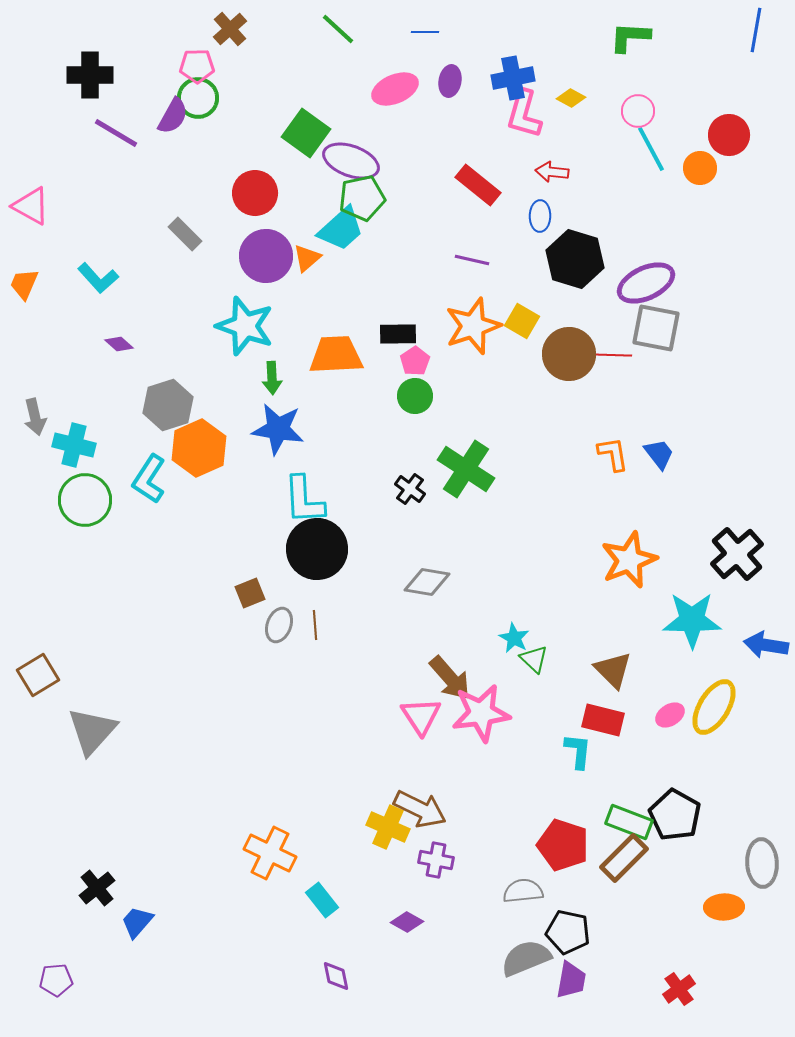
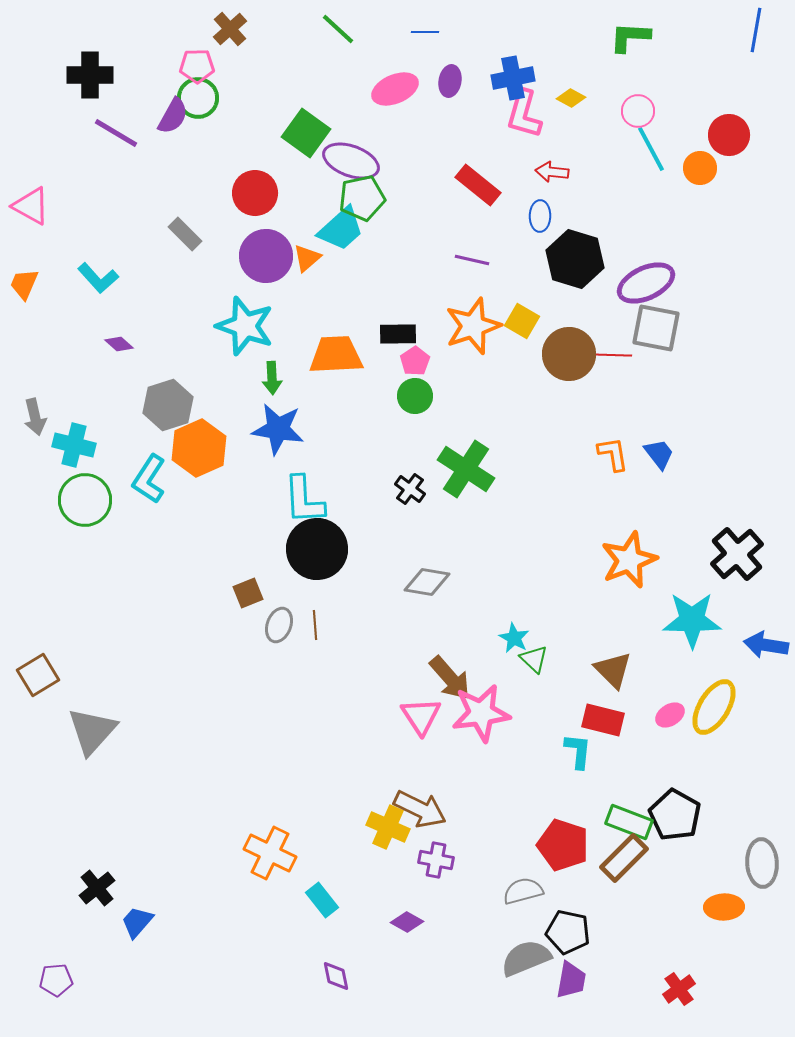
brown square at (250, 593): moved 2 px left
gray semicircle at (523, 891): rotated 9 degrees counterclockwise
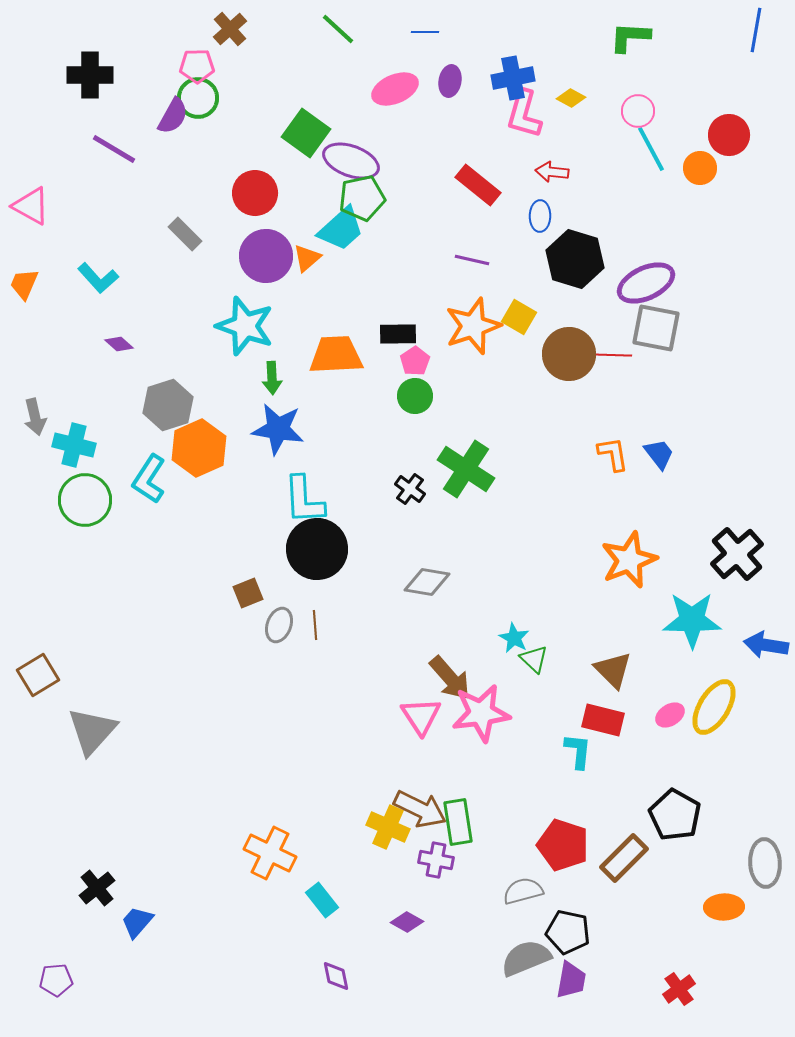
purple line at (116, 133): moved 2 px left, 16 px down
yellow square at (522, 321): moved 3 px left, 4 px up
green rectangle at (629, 822): moved 171 px left; rotated 60 degrees clockwise
gray ellipse at (762, 863): moved 3 px right
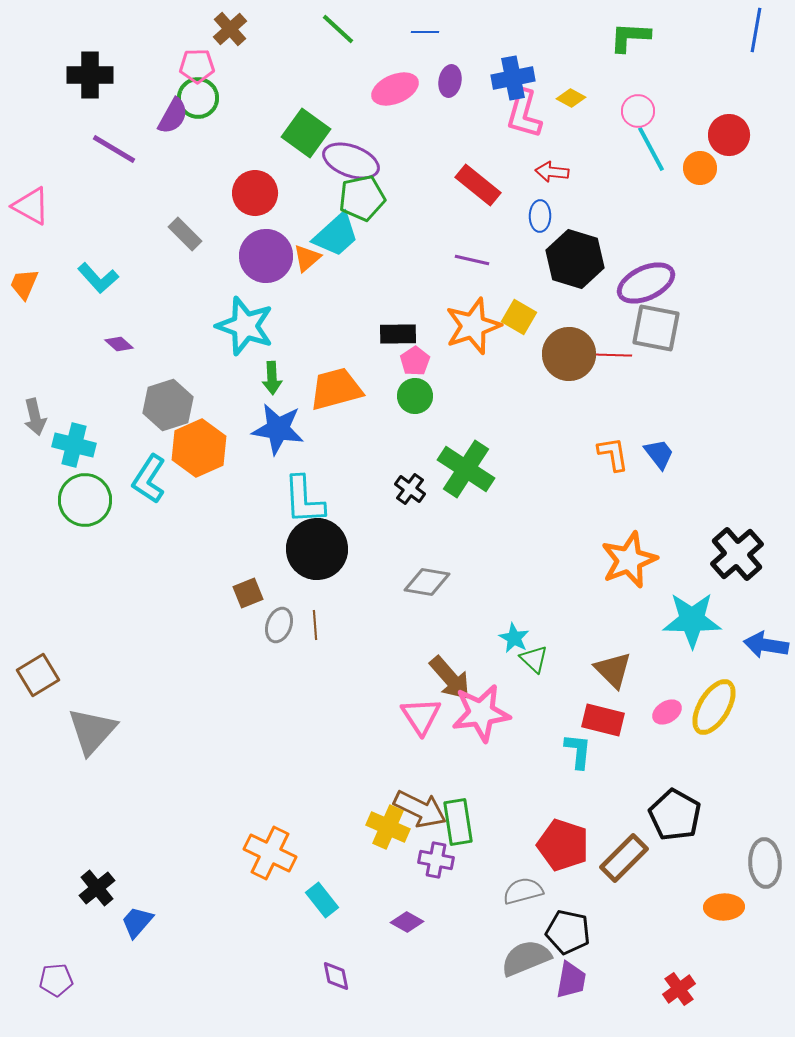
cyan trapezoid at (341, 229): moved 5 px left, 6 px down
orange trapezoid at (336, 355): moved 34 px down; rotated 12 degrees counterclockwise
pink ellipse at (670, 715): moved 3 px left, 3 px up
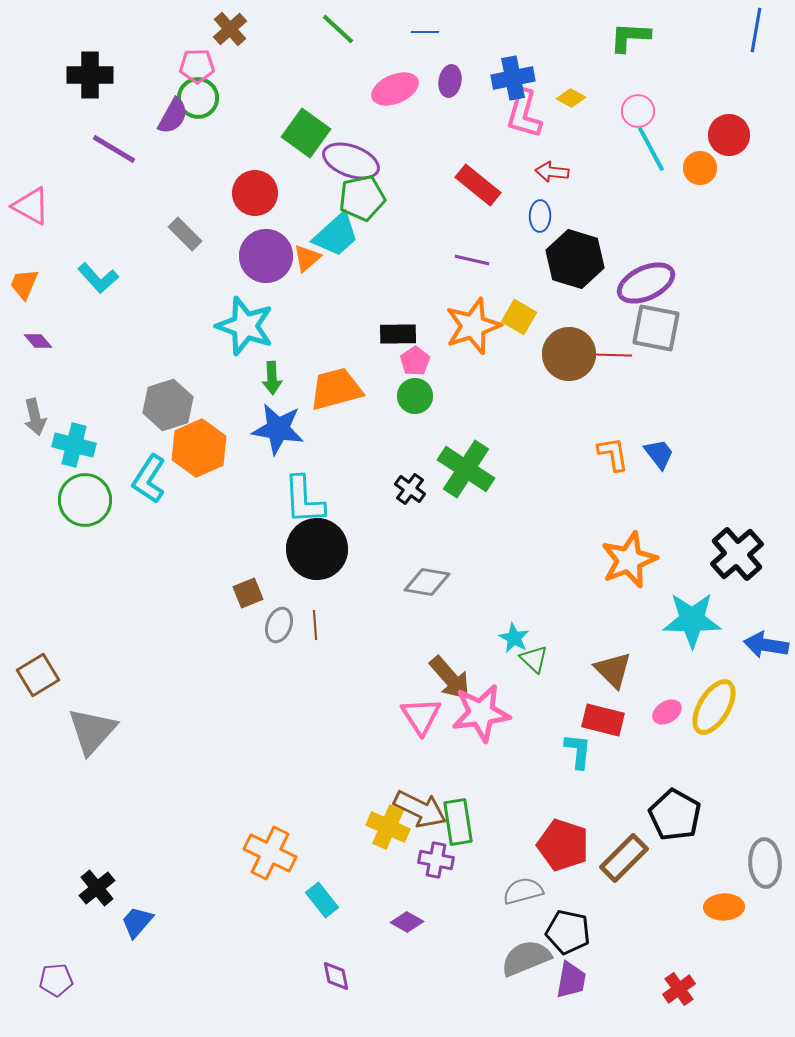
purple diamond at (119, 344): moved 81 px left, 3 px up; rotated 8 degrees clockwise
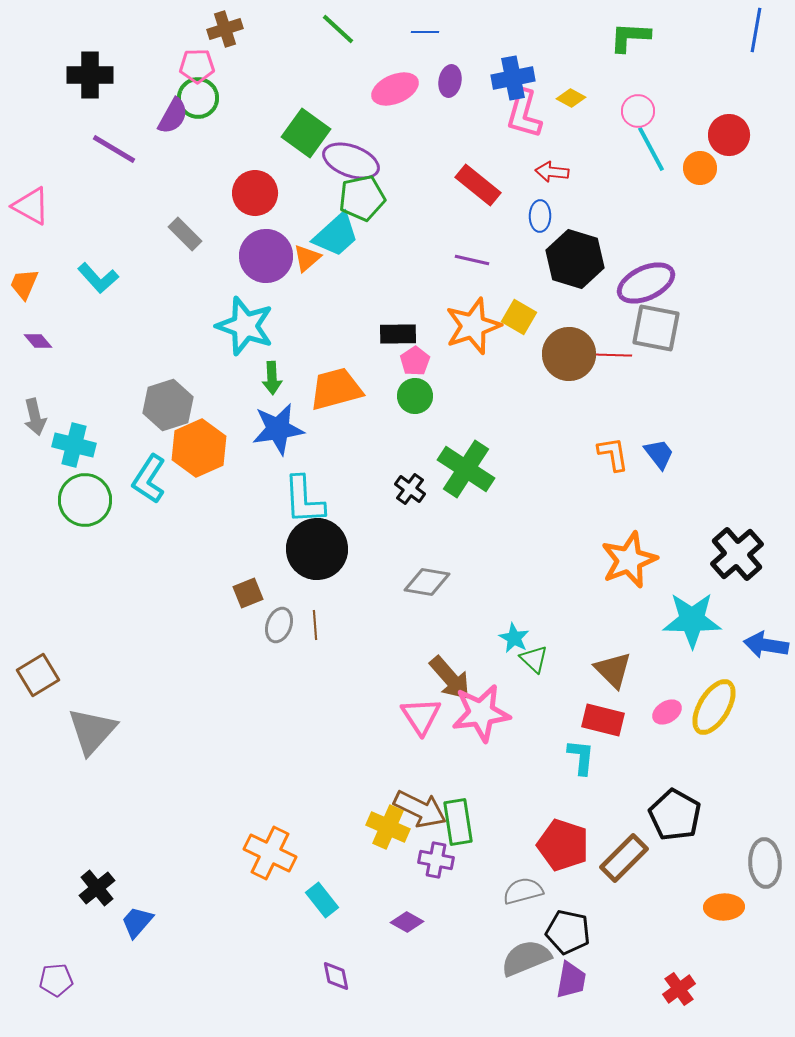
brown cross at (230, 29): moved 5 px left; rotated 24 degrees clockwise
blue star at (278, 429): rotated 18 degrees counterclockwise
cyan L-shape at (578, 751): moved 3 px right, 6 px down
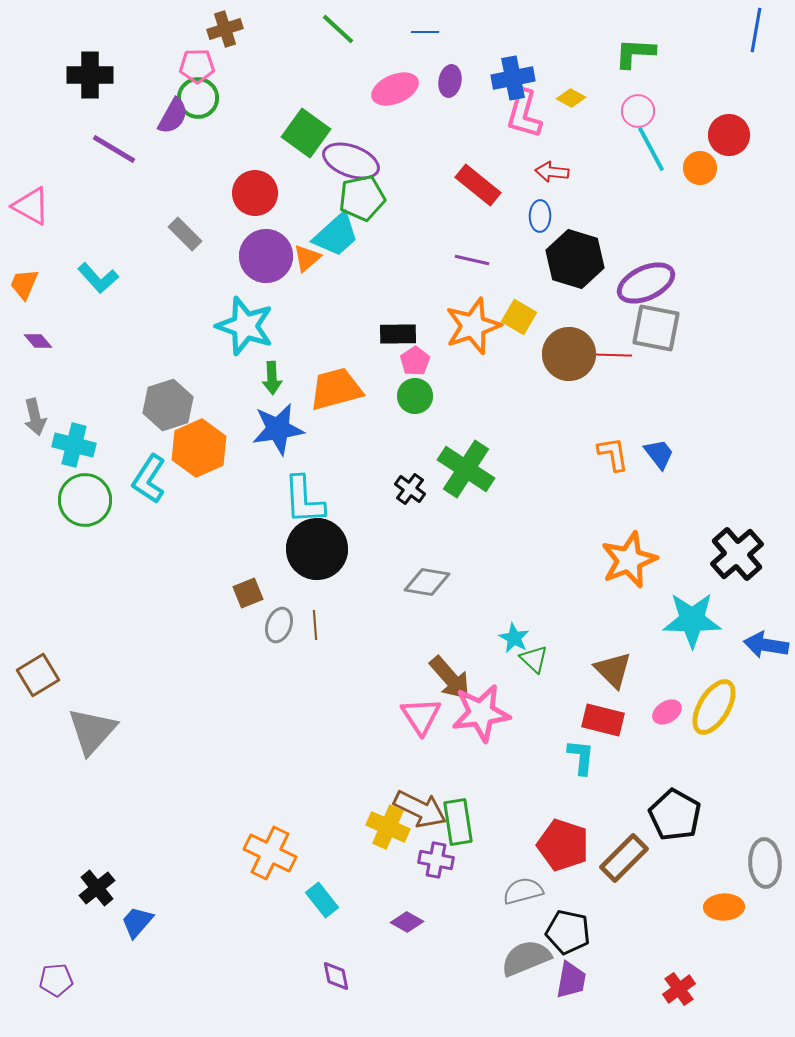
green L-shape at (630, 37): moved 5 px right, 16 px down
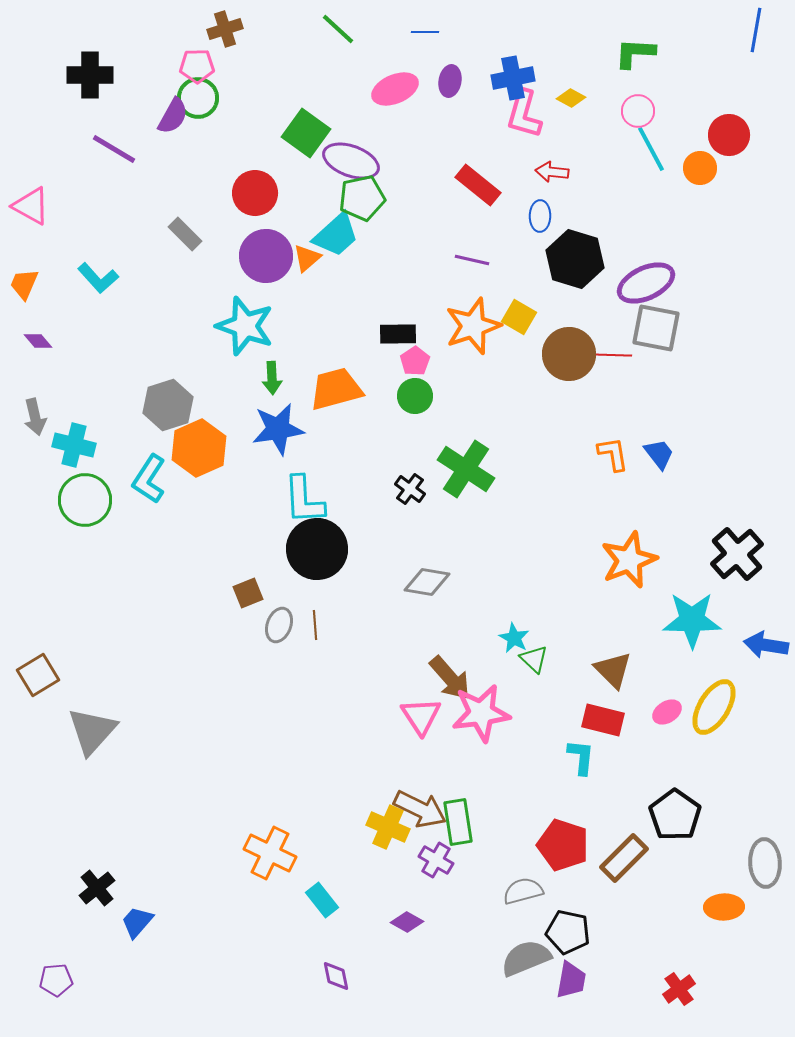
black pentagon at (675, 815): rotated 6 degrees clockwise
purple cross at (436, 860): rotated 20 degrees clockwise
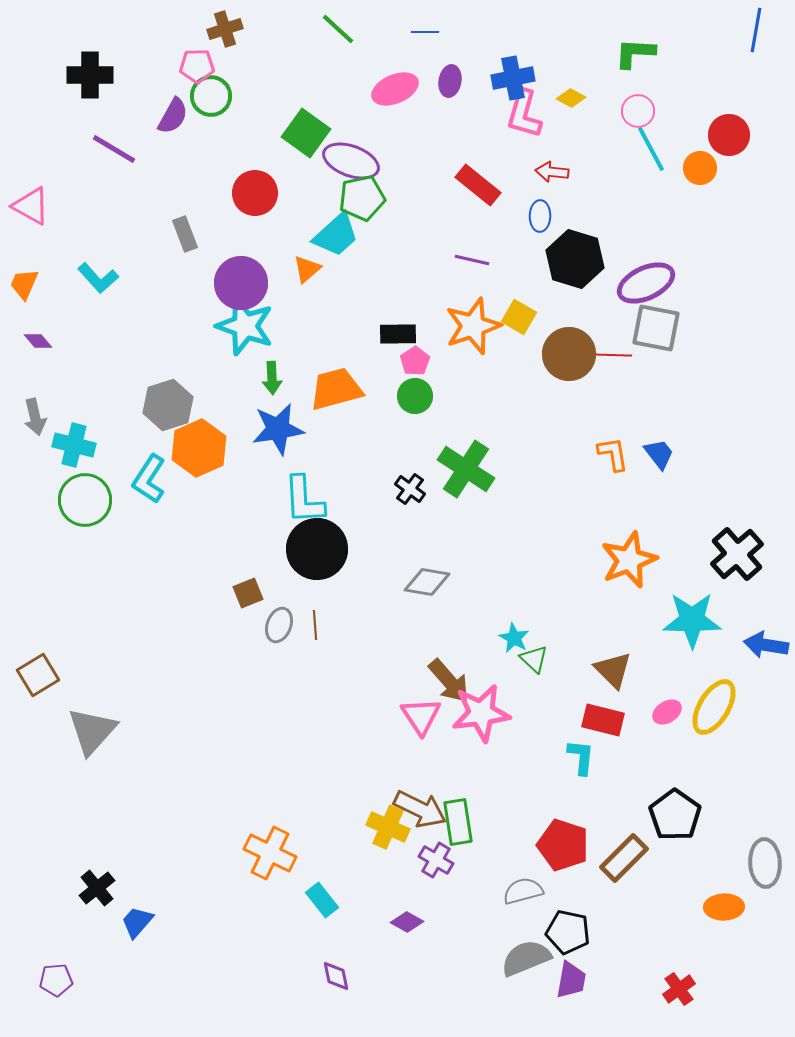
green circle at (198, 98): moved 13 px right, 2 px up
gray rectangle at (185, 234): rotated 24 degrees clockwise
purple circle at (266, 256): moved 25 px left, 27 px down
orange triangle at (307, 258): moved 11 px down
brown arrow at (450, 678): moved 1 px left, 3 px down
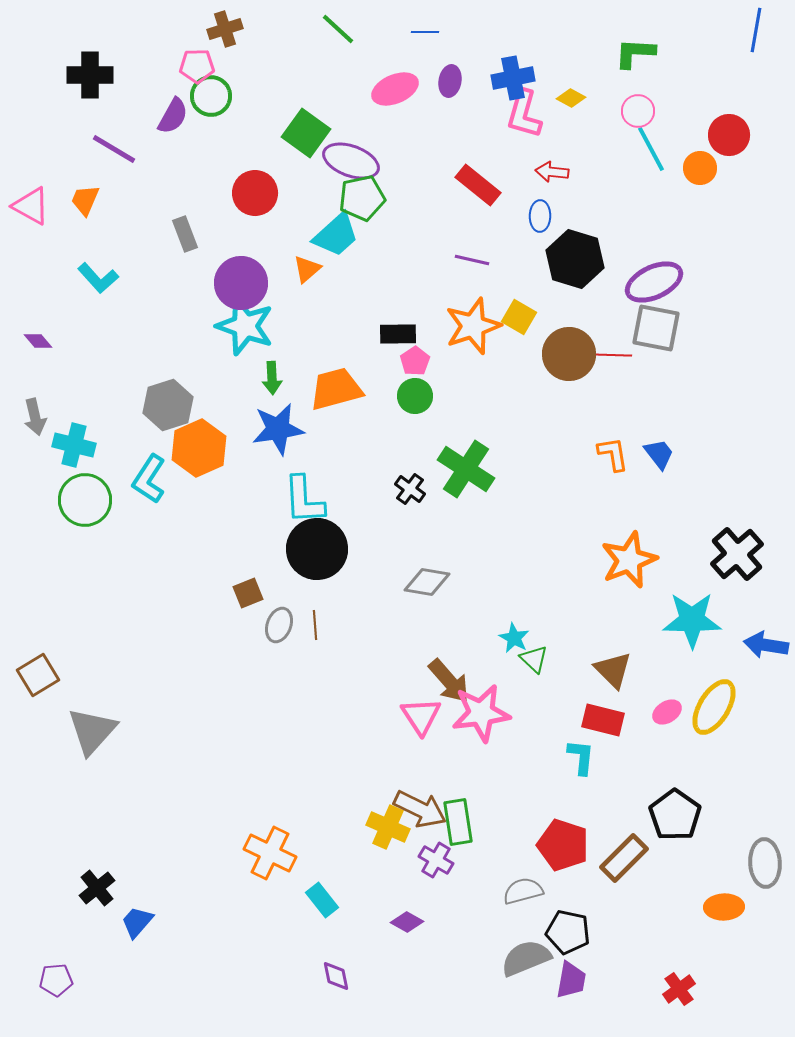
purple ellipse at (646, 283): moved 8 px right, 1 px up
orange trapezoid at (24, 284): moved 61 px right, 84 px up
